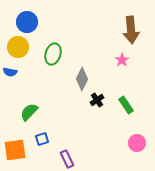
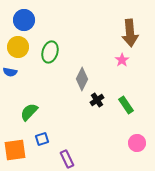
blue circle: moved 3 px left, 2 px up
brown arrow: moved 1 px left, 3 px down
green ellipse: moved 3 px left, 2 px up
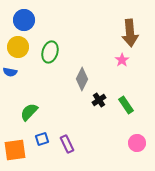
black cross: moved 2 px right
purple rectangle: moved 15 px up
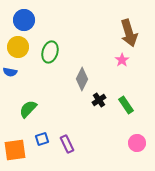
brown arrow: moved 1 px left; rotated 12 degrees counterclockwise
green semicircle: moved 1 px left, 3 px up
